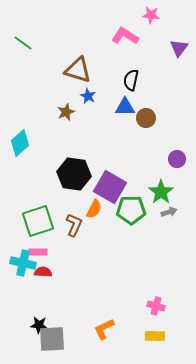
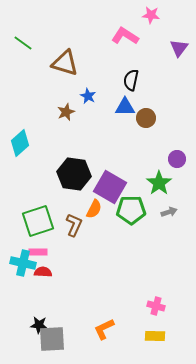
brown triangle: moved 13 px left, 7 px up
green star: moved 2 px left, 9 px up
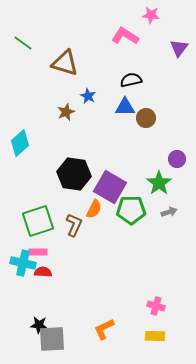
black semicircle: rotated 65 degrees clockwise
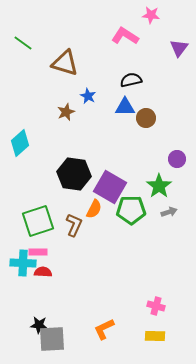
green star: moved 3 px down
cyan cross: rotated 10 degrees counterclockwise
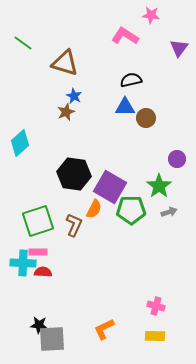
blue star: moved 14 px left
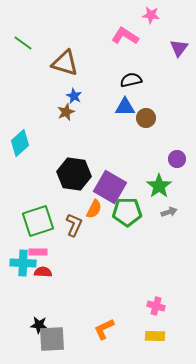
green pentagon: moved 4 px left, 2 px down
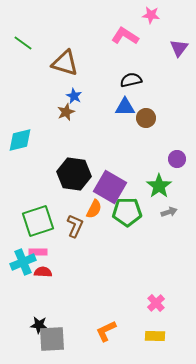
cyan diamond: moved 3 px up; rotated 28 degrees clockwise
brown L-shape: moved 1 px right, 1 px down
cyan cross: moved 1 px up; rotated 25 degrees counterclockwise
pink cross: moved 3 px up; rotated 30 degrees clockwise
orange L-shape: moved 2 px right, 2 px down
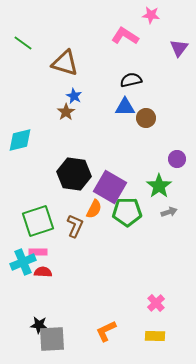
brown star: rotated 12 degrees counterclockwise
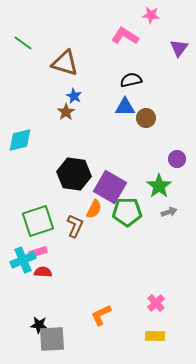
pink rectangle: rotated 18 degrees counterclockwise
cyan cross: moved 2 px up
orange L-shape: moved 5 px left, 16 px up
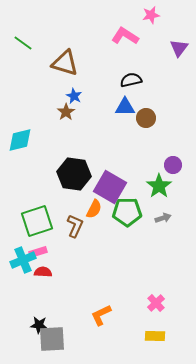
pink star: rotated 18 degrees counterclockwise
purple circle: moved 4 px left, 6 px down
gray arrow: moved 6 px left, 6 px down
green square: moved 1 px left
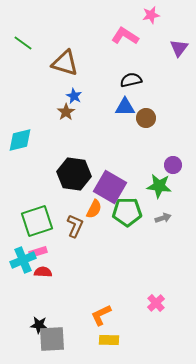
green star: rotated 30 degrees counterclockwise
yellow rectangle: moved 46 px left, 4 px down
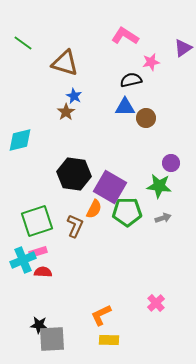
pink star: moved 47 px down
purple triangle: moved 4 px right; rotated 18 degrees clockwise
purple circle: moved 2 px left, 2 px up
